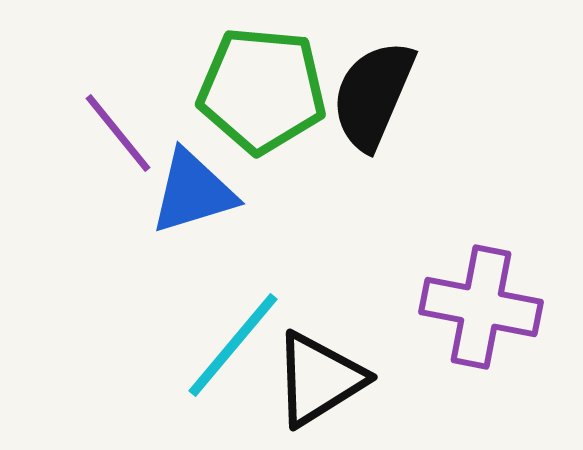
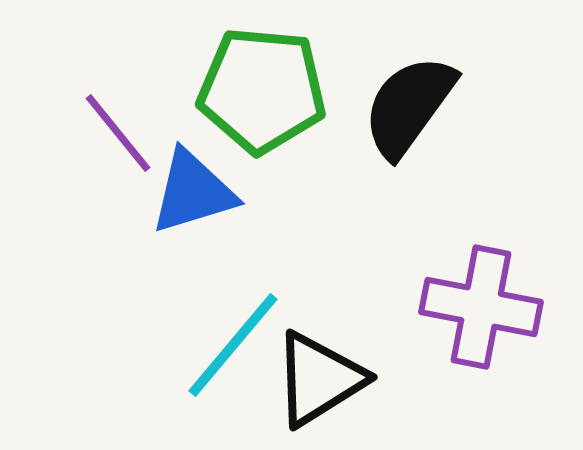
black semicircle: moved 36 px right, 11 px down; rotated 13 degrees clockwise
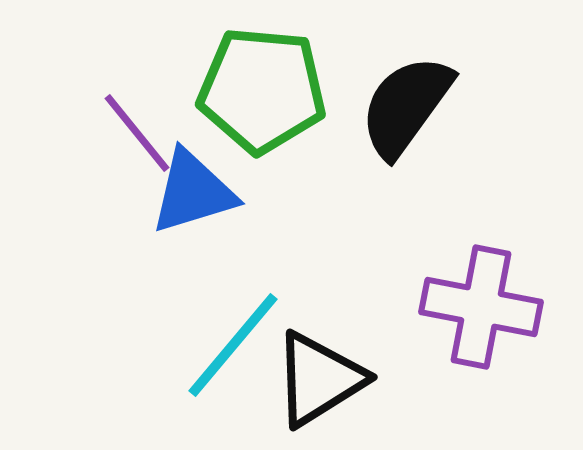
black semicircle: moved 3 px left
purple line: moved 19 px right
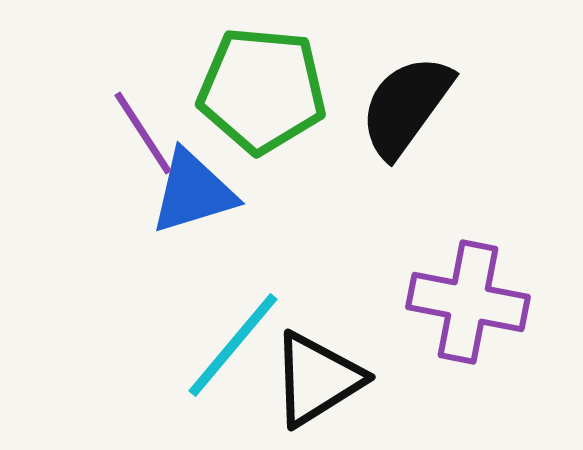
purple line: moved 6 px right; rotated 6 degrees clockwise
purple cross: moved 13 px left, 5 px up
black triangle: moved 2 px left
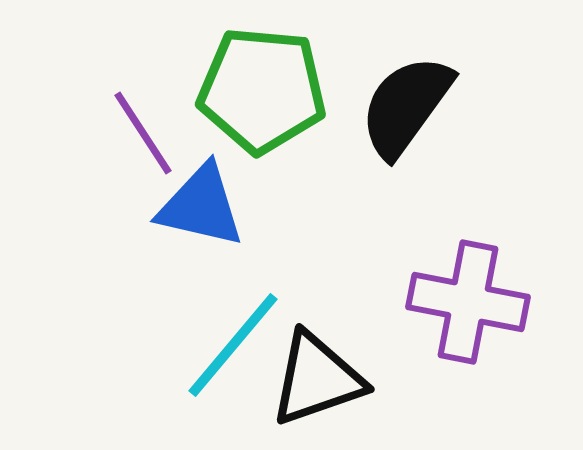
blue triangle: moved 8 px right, 14 px down; rotated 30 degrees clockwise
black triangle: rotated 13 degrees clockwise
